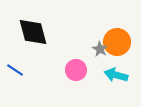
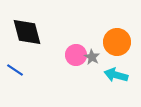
black diamond: moved 6 px left
gray star: moved 8 px left, 8 px down
pink circle: moved 15 px up
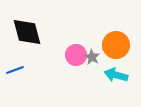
orange circle: moved 1 px left, 3 px down
blue line: rotated 54 degrees counterclockwise
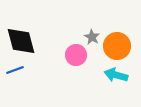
black diamond: moved 6 px left, 9 px down
orange circle: moved 1 px right, 1 px down
gray star: moved 20 px up
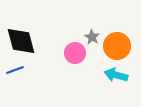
pink circle: moved 1 px left, 2 px up
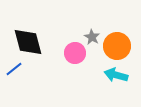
black diamond: moved 7 px right, 1 px down
blue line: moved 1 px left, 1 px up; rotated 18 degrees counterclockwise
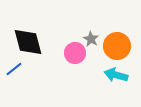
gray star: moved 1 px left, 2 px down
